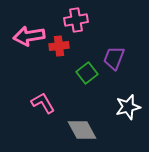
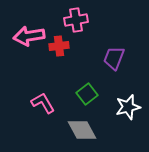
green square: moved 21 px down
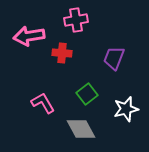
red cross: moved 3 px right, 7 px down; rotated 12 degrees clockwise
white star: moved 2 px left, 2 px down
gray diamond: moved 1 px left, 1 px up
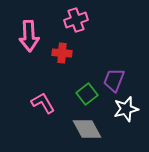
pink cross: rotated 10 degrees counterclockwise
pink arrow: rotated 84 degrees counterclockwise
purple trapezoid: moved 22 px down
gray diamond: moved 6 px right
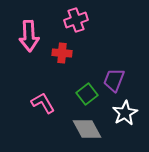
white star: moved 1 px left, 4 px down; rotated 15 degrees counterclockwise
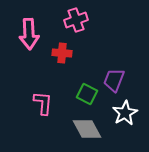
pink arrow: moved 2 px up
green square: rotated 25 degrees counterclockwise
pink L-shape: rotated 35 degrees clockwise
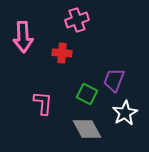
pink cross: moved 1 px right
pink arrow: moved 6 px left, 3 px down
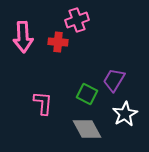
red cross: moved 4 px left, 11 px up
purple trapezoid: rotated 10 degrees clockwise
white star: moved 1 px down
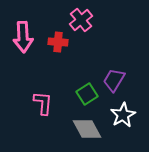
pink cross: moved 4 px right; rotated 20 degrees counterclockwise
green square: rotated 30 degrees clockwise
white star: moved 2 px left, 1 px down
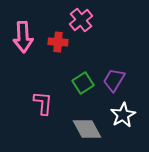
green square: moved 4 px left, 11 px up
